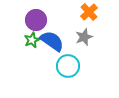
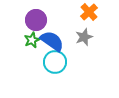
cyan circle: moved 13 px left, 4 px up
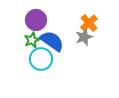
orange cross: moved 11 px down
cyan circle: moved 14 px left, 3 px up
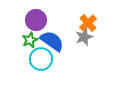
orange cross: moved 1 px left
green star: moved 2 px left
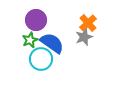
blue semicircle: moved 2 px down
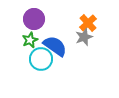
purple circle: moved 2 px left, 1 px up
blue semicircle: moved 3 px right, 3 px down
